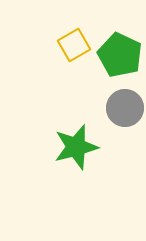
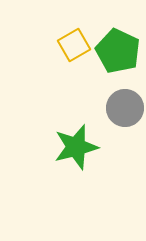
green pentagon: moved 2 px left, 4 px up
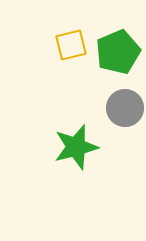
yellow square: moved 3 px left; rotated 16 degrees clockwise
green pentagon: moved 1 px down; rotated 24 degrees clockwise
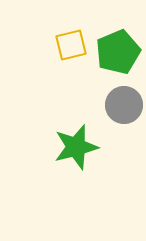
gray circle: moved 1 px left, 3 px up
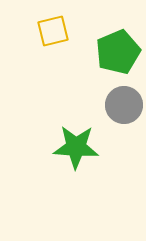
yellow square: moved 18 px left, 14 px up
green star: rotated 18 degrees clockwise
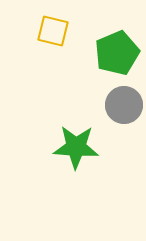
yellow square: rotated 28 degrees clockwise
green pentagon: moved 1 px left, 1 px down
